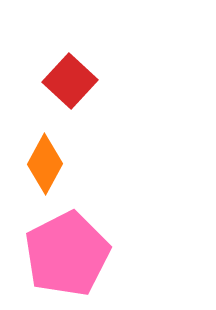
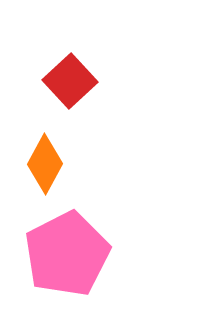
red square: rotated 4 degrees clockwise
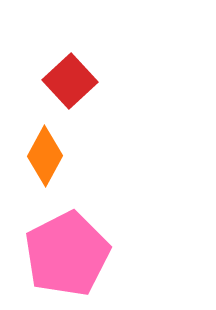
orange diamond: moved 8 px up
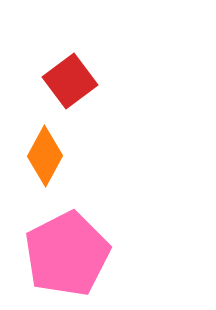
red square: rotated 6 degrees clockwise
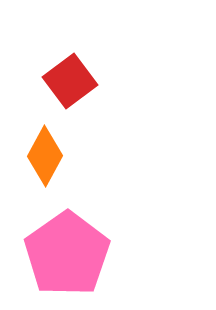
pink pentagon: rotated 8 degrees counterclockwise
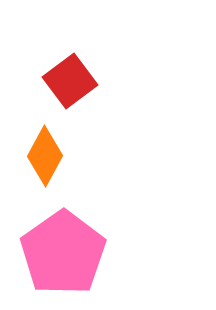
pink pentagon: moved 4 px left, 1 px up
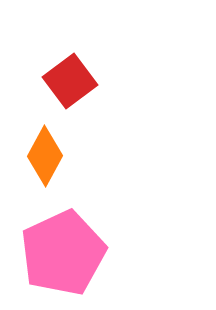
pink pentagon: rotated 10 degrees clockwise
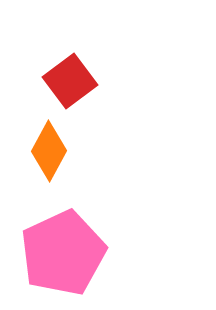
orange diamond: moved 4 px right, 5 px up
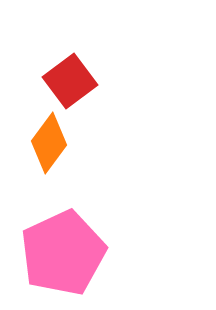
orange diamond: moved 8 px up; rotated 8 degrees clockwise
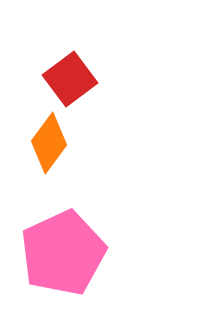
red square: moved 2 px up
